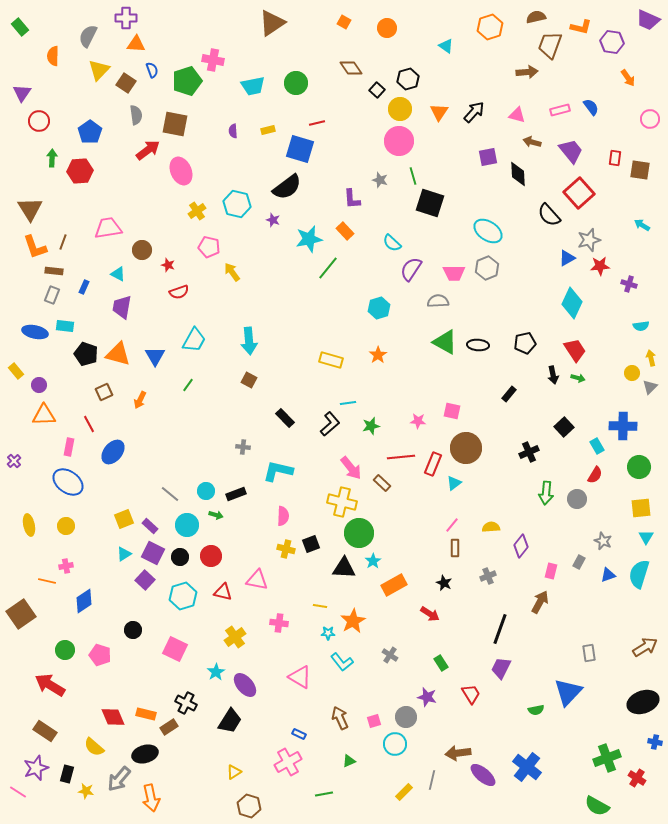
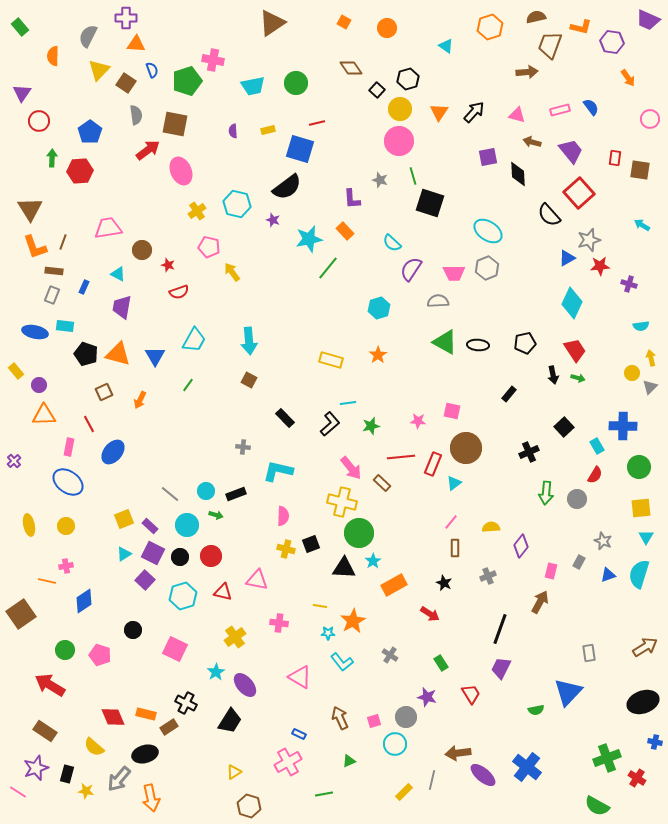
pink line at (452, 525): moved 1 px left, 3 px up
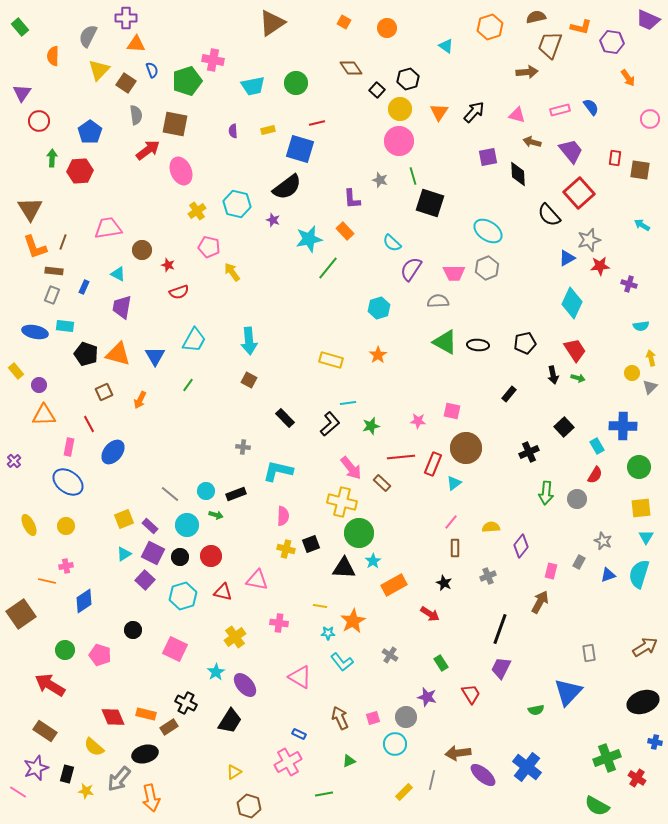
yellow ellipse at (29, 525): rotated 15 degrees counterclockwise
pink square at (374, 721): moved 1 px left, 3 px up
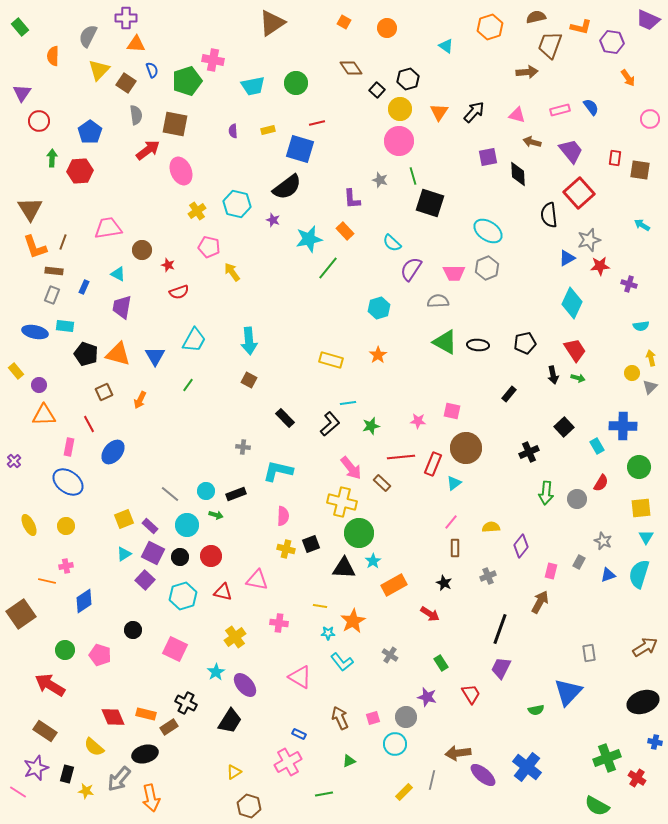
black semicircle at (549, 215): rotated 35 degrees clockwise
red semicircle at (595, 475): moved 6 px right, 8 px down
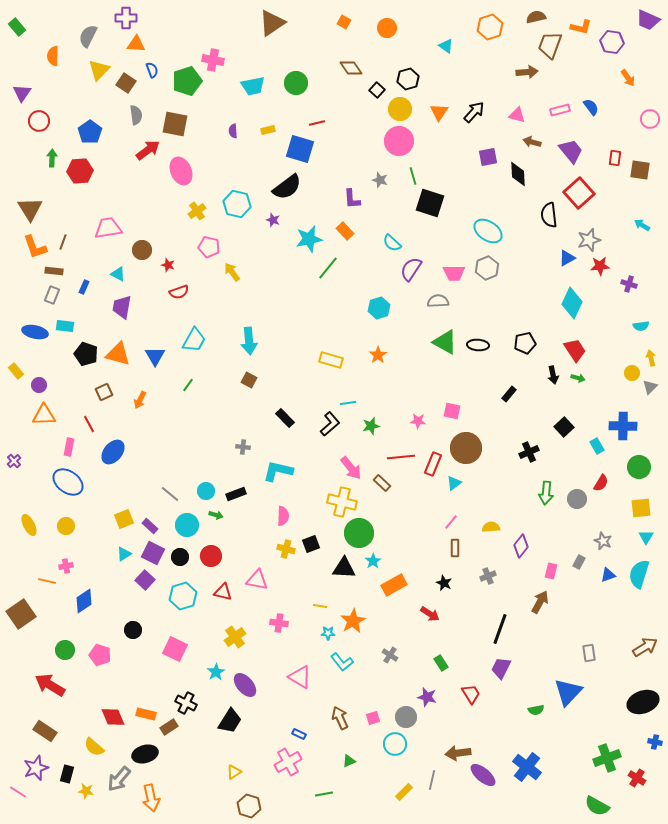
green rectangle at (20, 27): moved 3 px left
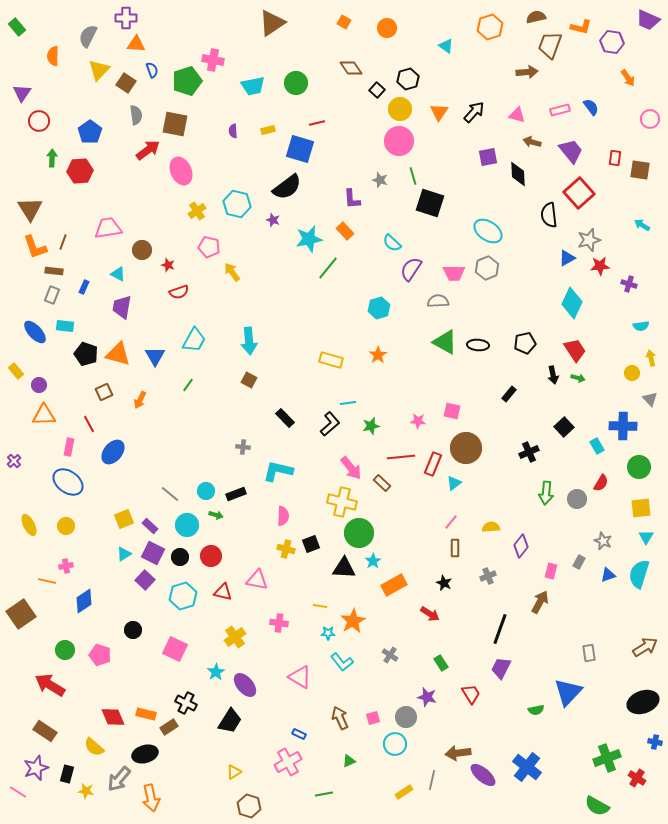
blue ellipse at (35, 332): rotated 35 degrees clockwise
gray triangle at (650, 387): moved 12 px down; rotated 28 degrees counterclockwise
yellow rectangle at (404, 792): rotated 12 degrees clockwise
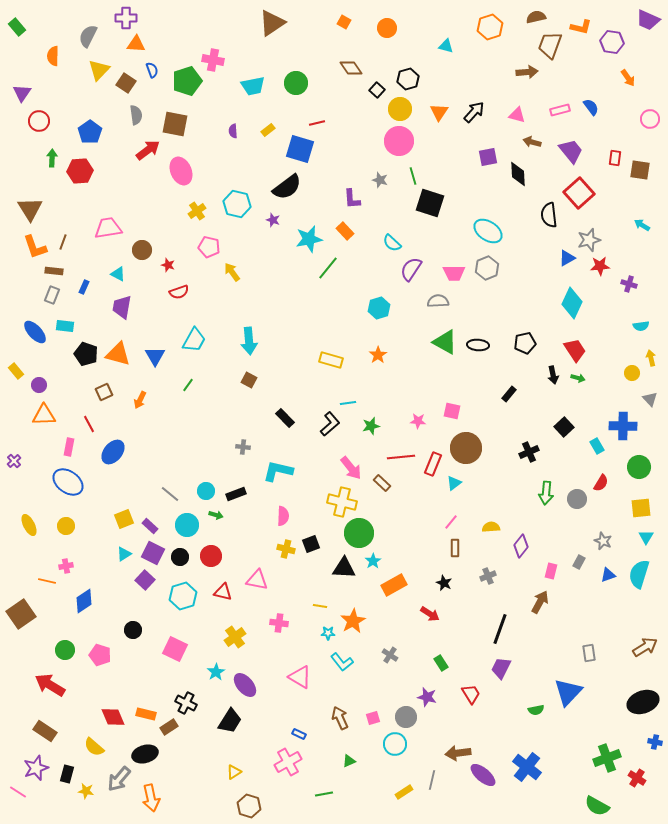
cyan triangle at (446, 46): rotated 21 degrees counterclockwise
yellow rectangle at (268, 130): rotated 24 degrees counterclockwise
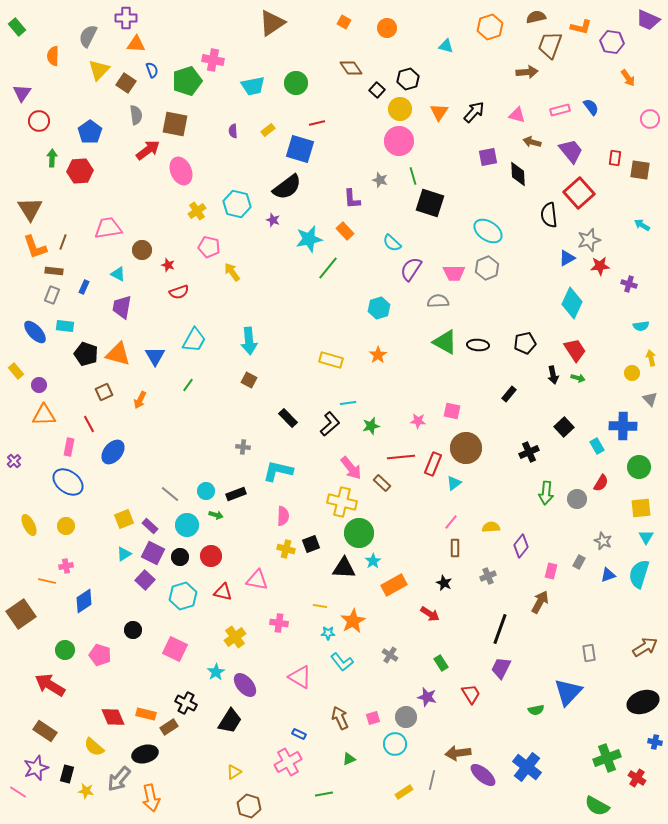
black rectangle at (285, 418): moved 3 px right
green triangle at (349, 761): moved 2 px up
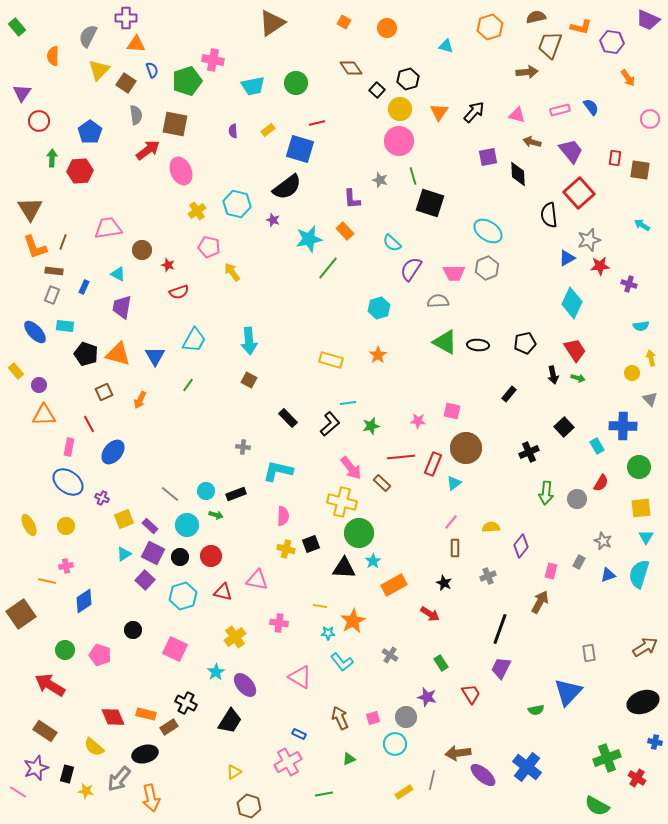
purple cross at (14, 461): moved 88 px right, 37 px down; rotated 24 degrees counterclockwise
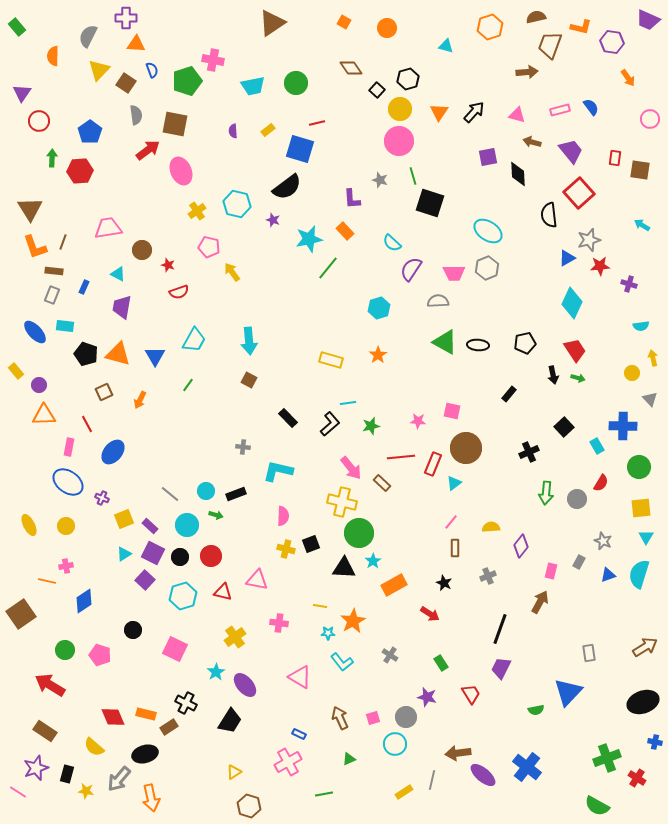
yellow arrow at (651, 358): moved 2 px right
red line at (89, 424): moved 2 px left
